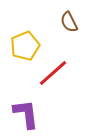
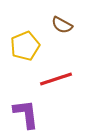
brown semicircle: moved 7 px left, 3 px down; rotated 35 degrees counterclockwise
red line: moved 3 px right, 6 px down; rotated 24 degrees clockwise
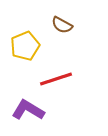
purple L-shape: moved 2 px right, 4 px up; rotated 52 degrees counterclockwise
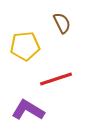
brown semicircle: moved 2 px up; rotated 145 degrees counterclockwise
yellow pentagon: rotated 16 degrees clockwise
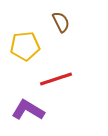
brown semicircle: moved 1 px left, 1 px up
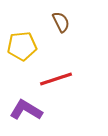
yellow pentagon: moved 3 px left
purple L-shape: moved 2 px left
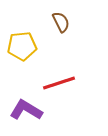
red line: moved 3 px right, 4 px down
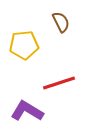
yellow pentagon: moved 2 px right, 1 px up
purple L-shape: moved 1 px right, 1 px down
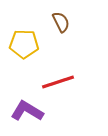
yellow pentagon: moved 1 px up; rotated 8 degrees clockwise
red line: moved 1 px left, 1 px up
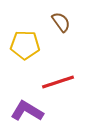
brown semicircle: rotated 10 degrees counterclockwise
yellow pentagon: moved 1 px right, 1 px down
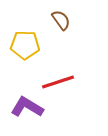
brown semicircle: moved 2 px up
purple L-shape: moved 4 px up
